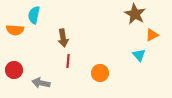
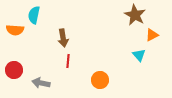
brown star: moved 1 px down
orange circle: moved 7 px down
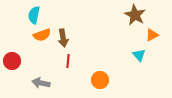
orange semicircle: moved 27 px right, 5 px down; rotated 24 degrees counterclockwise
red circle: moved 2 px left, 9 px up
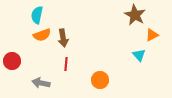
cyan semicircle: moved 3 px right
red line: moved 2 px left, 3 px down
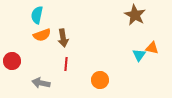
orange triangle: moved 13 px down; rotated 40 degrees clockwise
cyan triangle: rotated 16 degrees clockwise
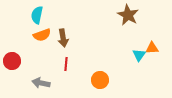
brown star: moved 7 px left
orange triangle: rotated 16 degrees counterclockwise
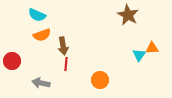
cyan semicircle: rotated 78 degrees counterclockwise
brown arrow: moved 8 px down
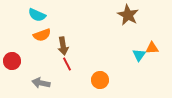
red line: moved 1 px right; rotated 32 degrees counterclockwise
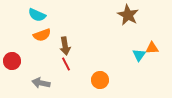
brown arrow: moved 2 px right
red line: moved 1 px left
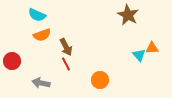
brown arrow: moved 1 px right, 1 px down; rotated 18 degrees counterclockwise
cyan triangle: rotated 16 degrees counterclockwise
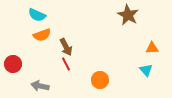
cyan triangle: moved 7 px right, 15 px down
red circle: moved 1 px right, 3 px down
gray arrow: moved 1 px left, 3 px down
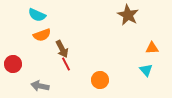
brown arrow: moved 4 px left, 2 px down
